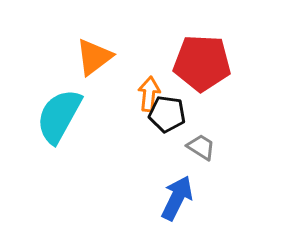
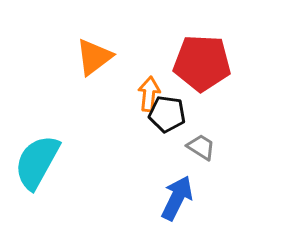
cyan semicircle: moved 22 px left, 46 px down
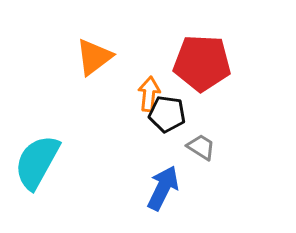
blue arrow: moved 14 px left, 10 px up
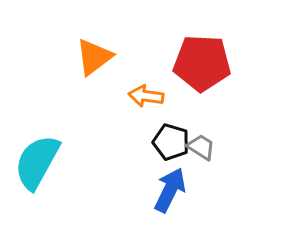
orange arrow: moved 3 px left, 2 px down; rotated 88 degrees counterclockwise
black pentagon: moved 4 px right, 28 px down; rotated 9 degrees clockwise
blue arrow: moved 7 px right, 2 px down
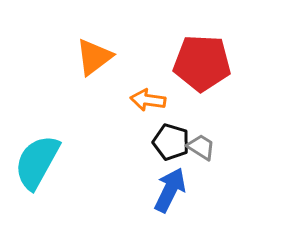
orange arrow: moved 2 px right, 4 px down
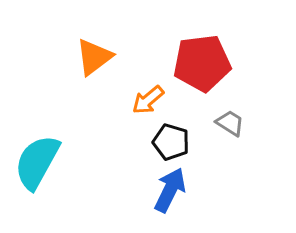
red pentagon: rotated 10 degrees counterclockwise
orange arrow: rotated 48 degrees counterclockwise
gray trapezoid: moved 29 px right, 24 px up
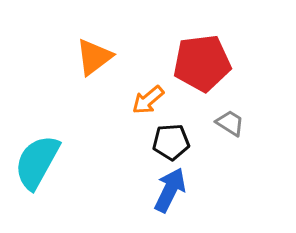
black pentagon: rotated 21 degrees counterclockwise
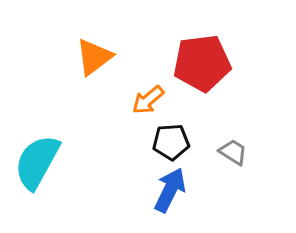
gray trapezoid: moved 3 px right, 29 px down
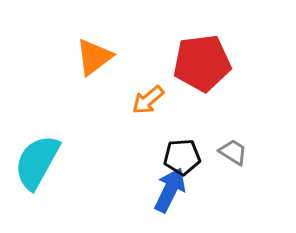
black pentagon: moved 11 px right, 15 px down
